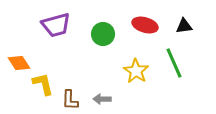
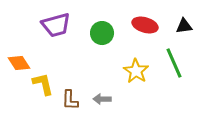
green circle: moved 1 px left, 1 px up
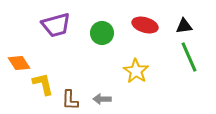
green line: moved 15 px right, 6 px up
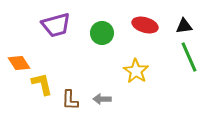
yellow L-shape: moved 1 px left
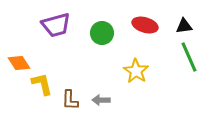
gray arrow: moved 1 px left, 1 px down
